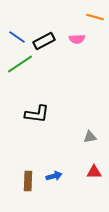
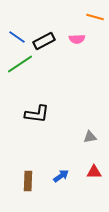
blue arrow: moved 7 px right; rotated 21 degrees counterclockwise
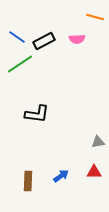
gray triangle: moved 8 px right, 5 px down
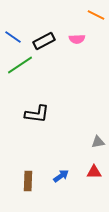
orange line: moved 1 px right, 2 px up; rotated 12 degrees clockwise
blue line: moved 4 px left
green line: moved 1 px down
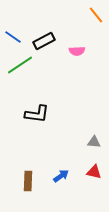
orange line: rotated 24 degrees clockwise
pink semicircle: moved 12 px down
gray triangle: moved 4 px left; rotated 16 degrees clockwise
red triangle: rotated 14 degrees clockwise
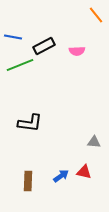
blue line: rotated 24 degrees counterclockwise
black rectangle: moved 5 px down
green line: rotated 12 degrees clockwise
black L-shape: moved 7 px left, 9 px down
red triangle: moved 10 px left
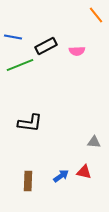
black rectangle: moved 2 px right
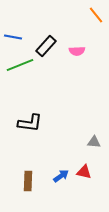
black rectangle: rotated 20 degrees counterclockwise
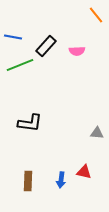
gray triangle: moved 3 px right, 9 px up
blue arrow: moved 4 px down; rotated 133 degrees clockwise
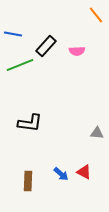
blue line: moved 3 px up
red triangle: rotated 14 degrees clockwise
blue arrow: moved 6 px up; rotated 56 degrees counterclockwise
